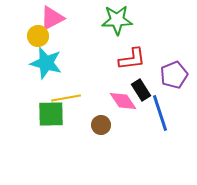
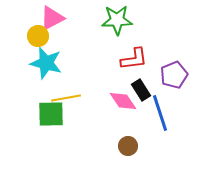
red L-shape: moved 2 px right
brown circle: moved 27 px right, 21 px down
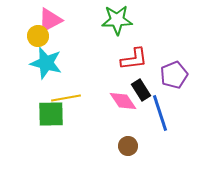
pink triangle: moved 2 px left, 2 px down
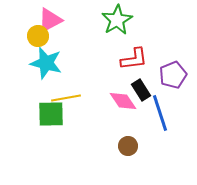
green star: rotated 28 degrees counterclockwise
purple pentagon: moved 1 px left
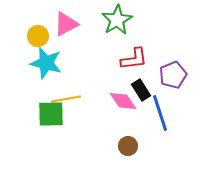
pink triangle: moved 16 px right, 4 px down
yellow line: moved 1 px down
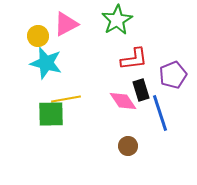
black rectangle: rotated 15 degrees clockwise
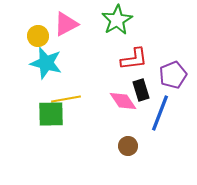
blue line: rotated 39 degrees clockwise
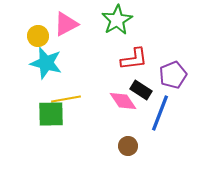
black rectangle: rotated 40 degrees counterclockwise
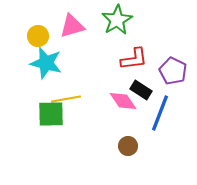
pink triangle: moved 6 px right, 2 px down; rotated 12 degrees clockwise
purple pentagon: moved 4 px up; rotated 24 degrees counterclockwise
